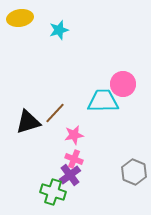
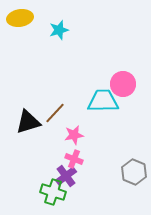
purple cross: moved 4 px left, 1 px down
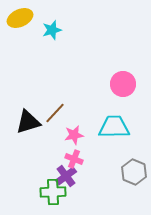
yellow ellipse: rotated 15 degrees counterclockwise
cyan star: moved 7 px left
cyan trapezoid: moved 11 px right, 26 px down
green cross: rotated 20 degrees counterclockwise
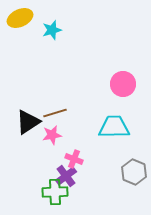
brown line: rotated 30 degrees clockwise
black triangle: rotated 16 degrees counterclockwise
pink star: moved 22 px left
green cross: moved 2 px right
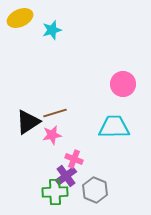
gray hexagon: moved 39 px left, 18 px down
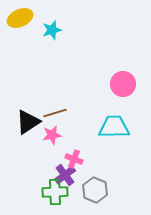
purple cross: moved 1 px left, 1 px up
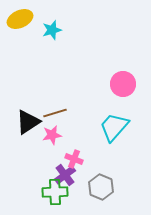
yellow ellipse: moved 1 px down
cyan trapezoid: rotated 48 degrees counterclockwise
gray hexagon: moved 6 px right, 3 px up
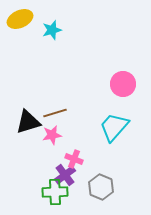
black triangle: rotated 16 degrees clockwise
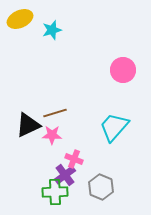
pink circle: moved 14 px up
black triangle: moved 3 px down; rotated 8 degrees counterclockwise
pink star: rotated 12 degrees clockwise
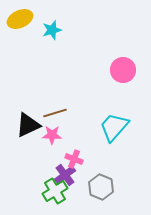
green cross: moved 1 px up; rotated 30 degrees counterclockwise
